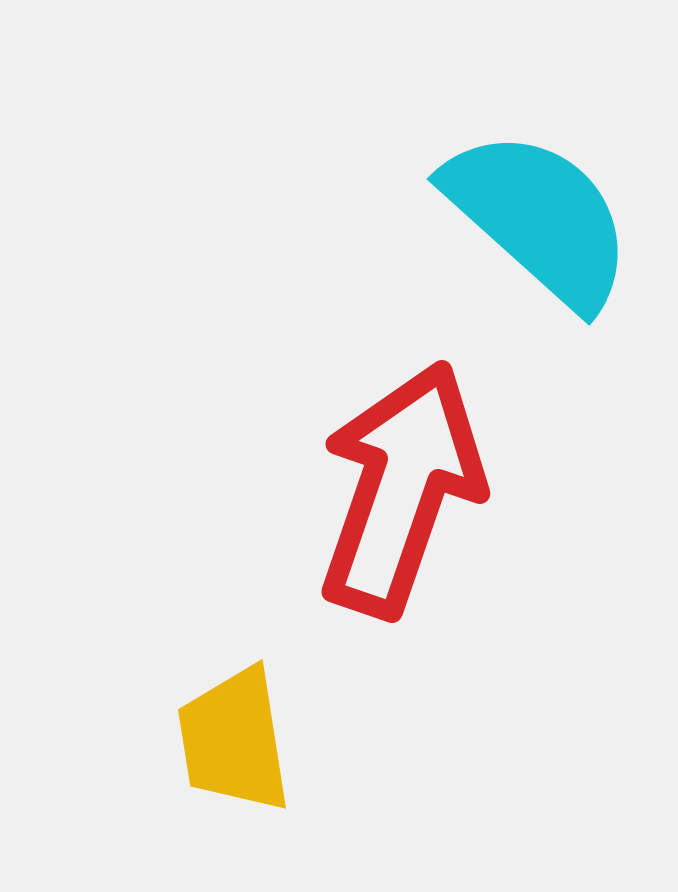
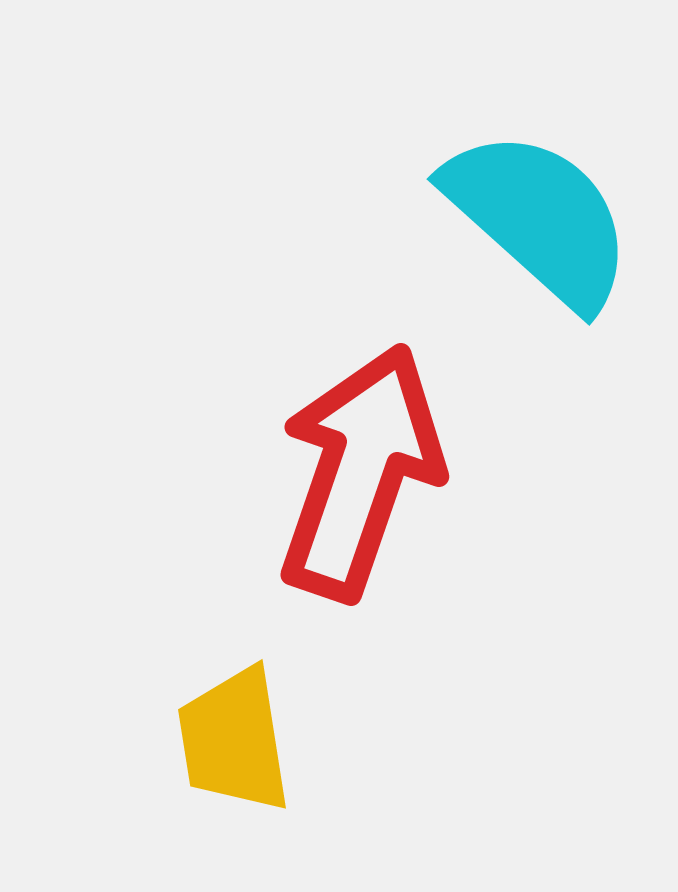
red arrow: moved 41 px left, 17 px up
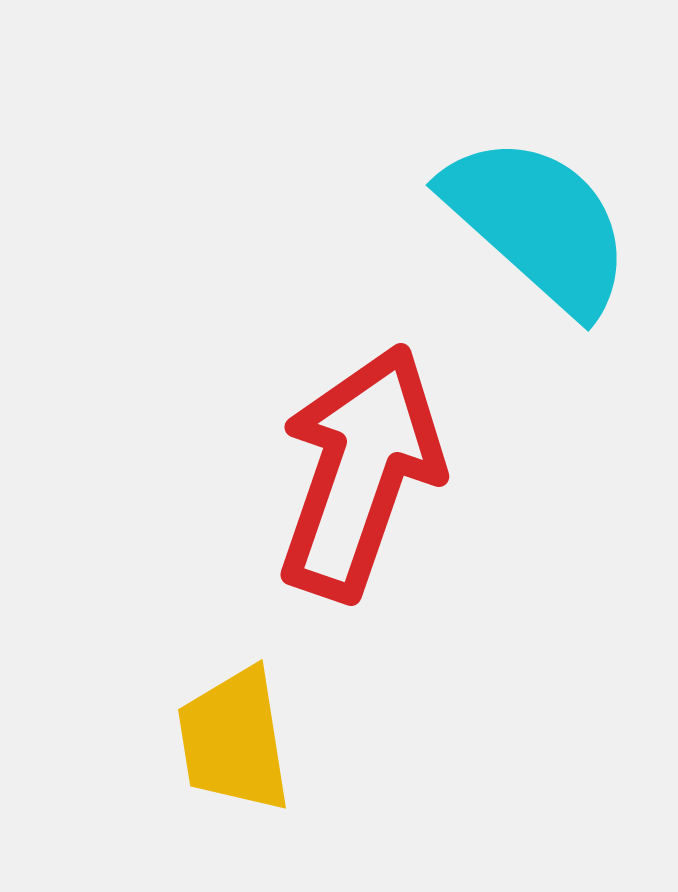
cyan semicircle: moved 1 px left, 6 px down
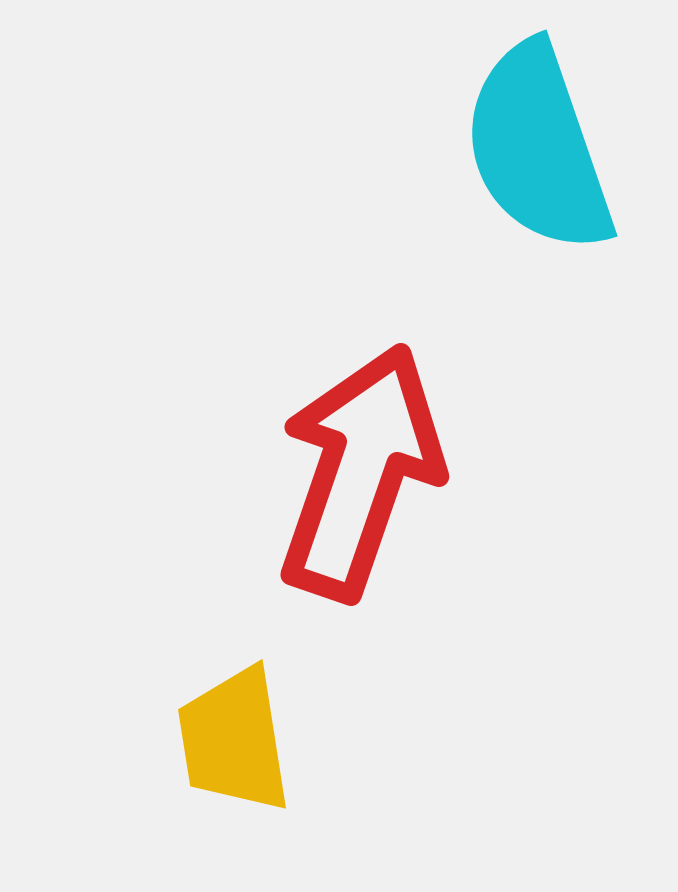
cyan semicircle: moved 76 px up; rotated 151 degrees counterclockwise
